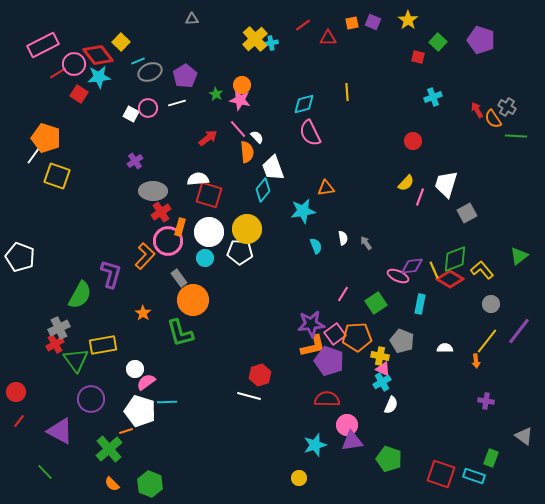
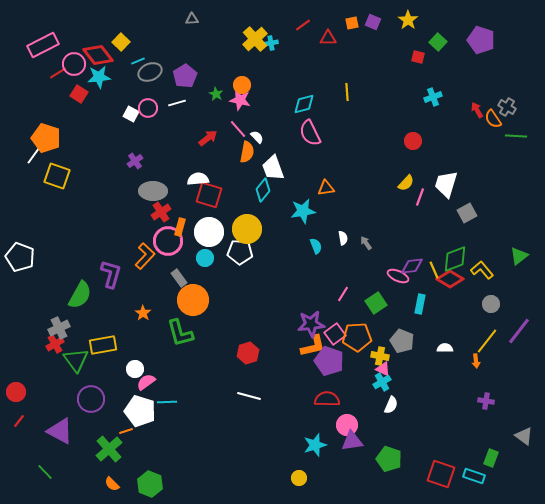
orange semicircle at (247, 152): rotated 15 degrees clockwise
red hexagon at (260, 375): moved 12 px left, 22 px up
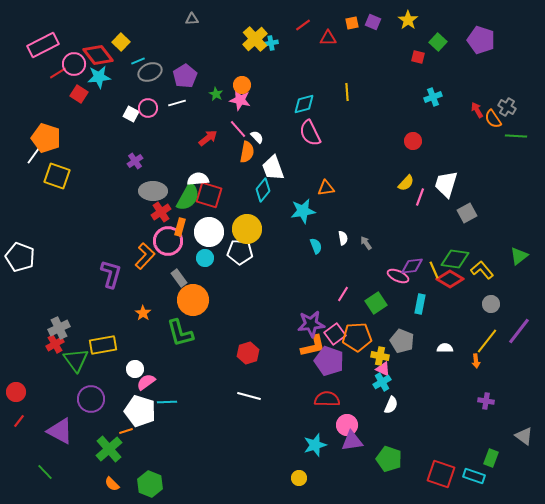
green diamond at (455, 259): rotated 28 degrees clockwise
green semicircle at (80, 295): moved 108 px right, 98 px up
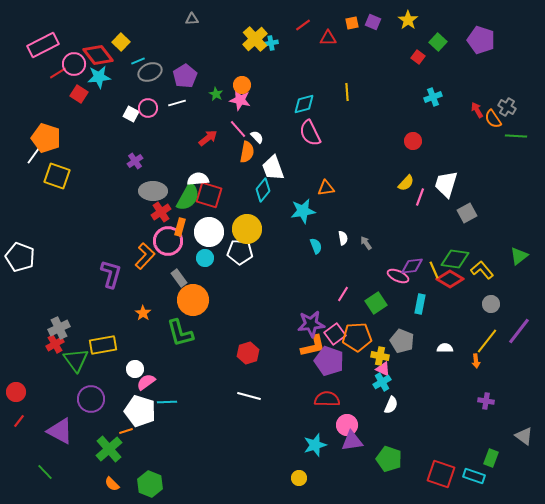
red square at (418, 57): rotated 24 degrees clockwise
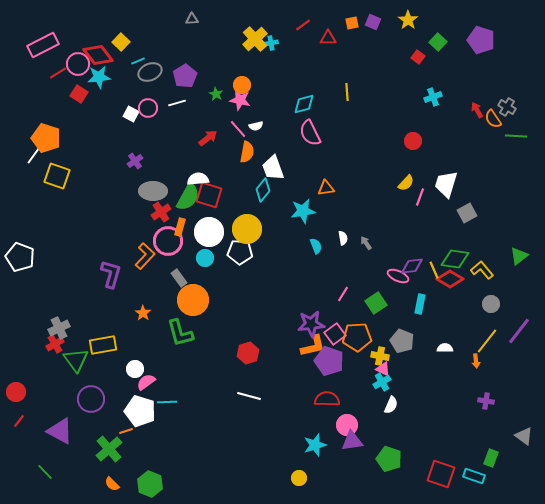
pink circle at (74, 64): moved 4 px right
white semicircle at (257, 137): moved 1 px left, 11 px up; rotated 120 degrees clockwise
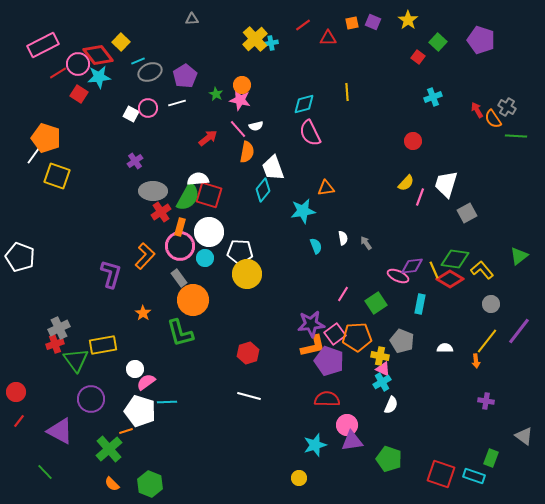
yellow circle at (247, 229): moved 45 px down
pink circle at (168, 241): moved 12 px right, 5 px down
red cross at (55, 344): rotated 12 degrees clockwise
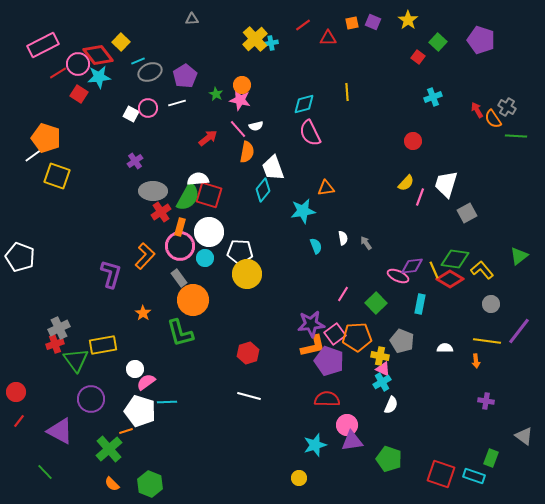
white line at (34, 155): rotated 18 degrees clockwise
green square at (376, 303): rotated 10 degrees counterclockwise
yellow line at (487, 341): rotated 60 degrees clockwise
